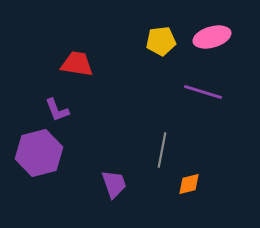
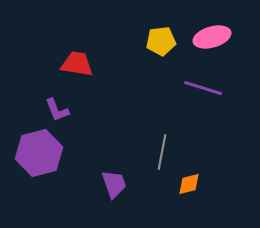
purple line: moved 4 px up
gray line: moved 2 px down
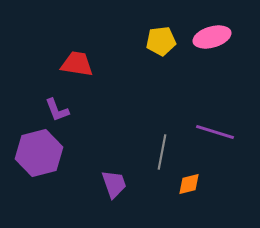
purple line: moved 12 px right, 44 px down
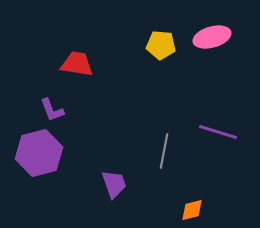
yellow pentagon: moved 4 px down; rotated 12 degrees clockwise
purple L-shape: moved 5 px left
purple line: moved 3 px right
gray line: moved 2 px right, 1 px up
orange diamond: moved 3 px right, 26 px down
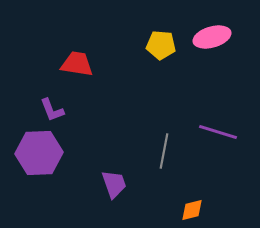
purple hexagon: rotated 12 degrees clockwise
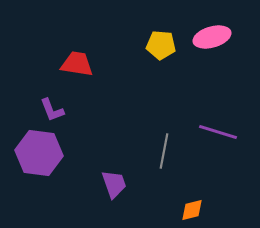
purple hexagon: rotated 9 degrees clockwise
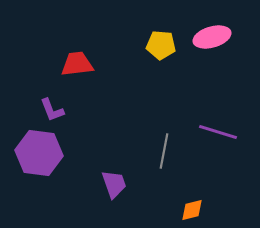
red trapezoid: rotated 16 degrees counterclockwise
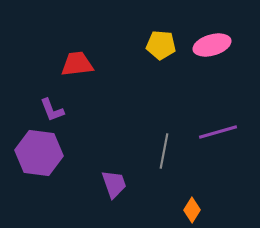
pink ellipse: moved 8 px down
purple line: rotated 33 degrees counterclockwise
orange diamond: rotated 45 degrees counterclockwise
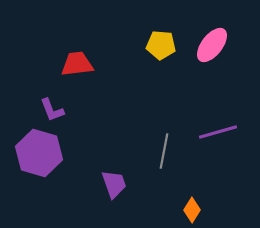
pink ellipse: rotated 36 degrees counterclockwise
purple hexagon: rotated 9 degrees clockwise
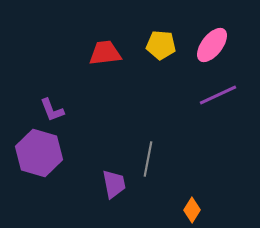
red trapezoid: moved 28 px right, 11 px up
purple line: moved 37 px up; rotated 9 degrees counterclockwise
gray line: moved 16 px left, 8 px down
purple trapezoid: rotated 8 degrees clockwise
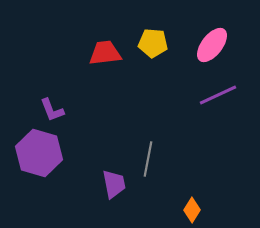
yellow pentagon: moved 8 px left, 2 px up
